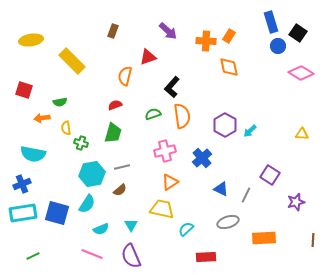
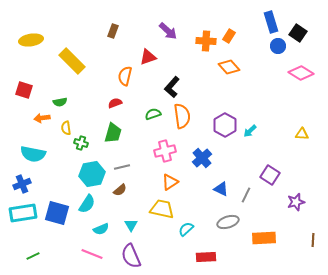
orange diamond at (229, 67): rotated 30 degrees counterclockwise
red semicircle at (115, 105): moved 2 px up
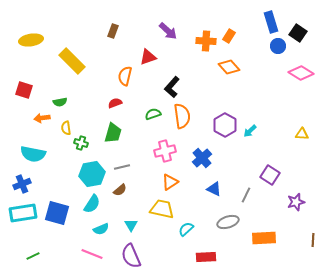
blue triangle at (221, 189): moved 7 px left
cyan semicircle at (87, 204): moved 5 px right
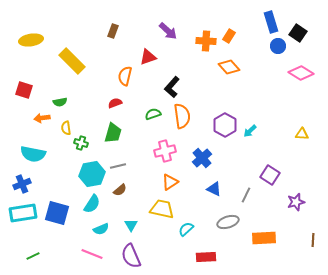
gray line at (122, 167): moved 4 px left, 1 px up
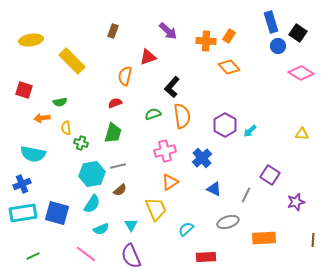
yellow trapezoid at (162, 209): moved 6 px left; rotated 55 degrees clockwise
pink line at (92, 254): moved 6 px left; rotated 15 degrees clockwise
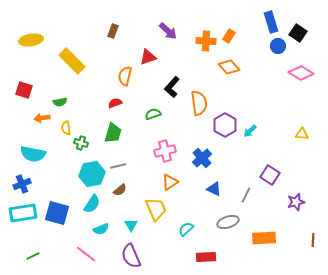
orange semicircle at (182, 116): moved 17 px right, 13 px up
